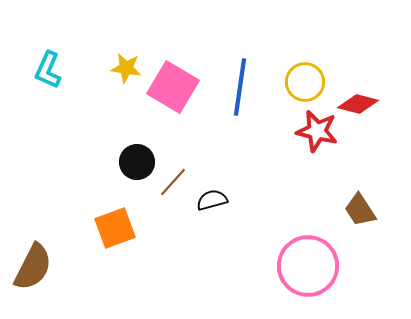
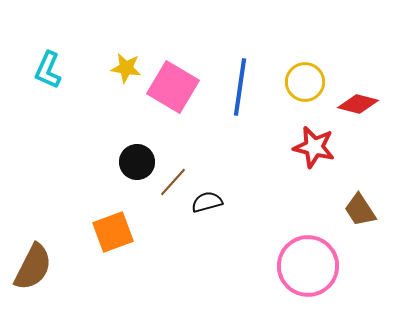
red star: moved 3 px left, 16 px down
black semicircle: moved 5 px left, 2 px down
orange square: moved 2 px left, 4 px down
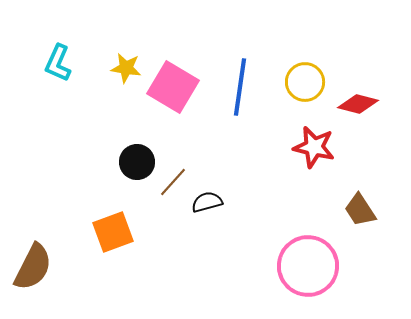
cyan L-shape: moved 10 px right, 7 px up
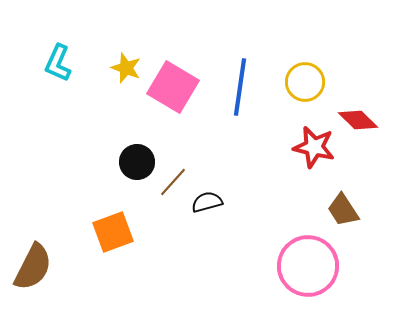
yellow star: rotated 12 degrees clockwise
red diamond: moved 16 px down; rotated 30 degrees clockwise
brown trapezoid: moved 17 px left
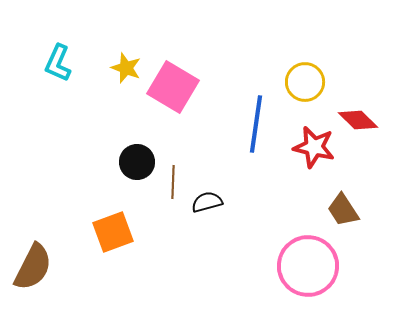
blue line: moved 16 px right, 37 px down
brown line: rotated 40 degrees counterclockwise
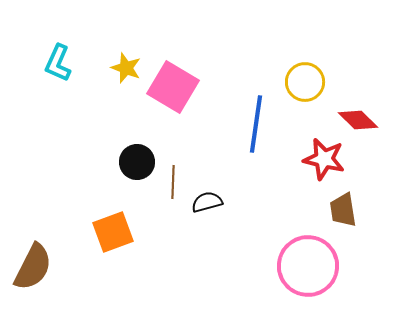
red star: moved 10 px right, 12 px down
brown trapezoid: rotated 24 degrees clockwise
